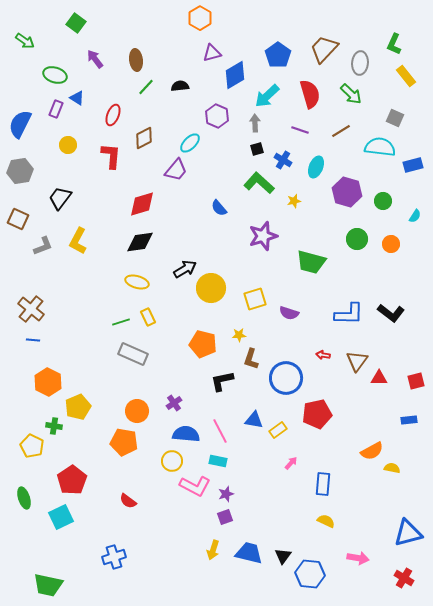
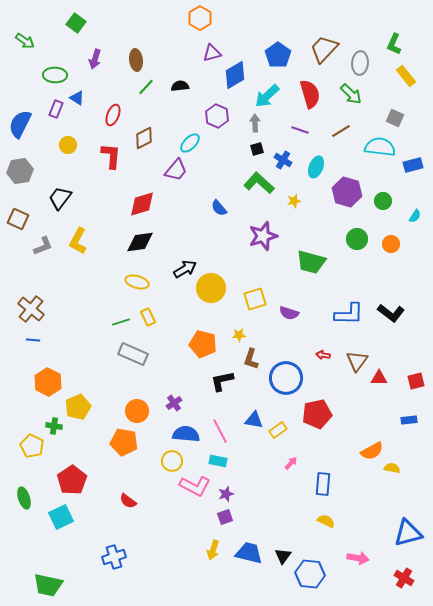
purple arrow at (95, 59): rotated 126 degrees counterclockwise
green ellipse at (55, 75): rotated 15 degrees counterclockwise
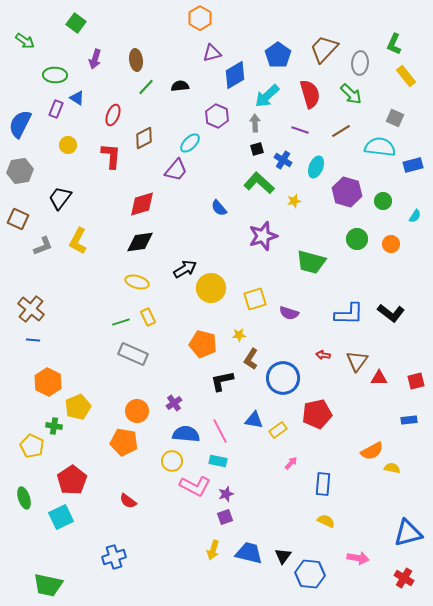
brown L-shape at (251, 359): rotated 15 degrees clockwise
blue circle at (286, 378): moved 3 px left
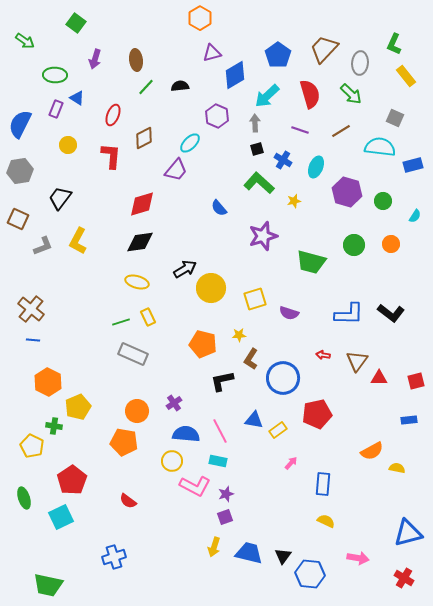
green circle at (357, 239): moved 3 px left, 6 px down
yellow semicircle at (392, 468): moved 5 px right
yellow arrow at (213, 550): moved 1 px right, 3 px up
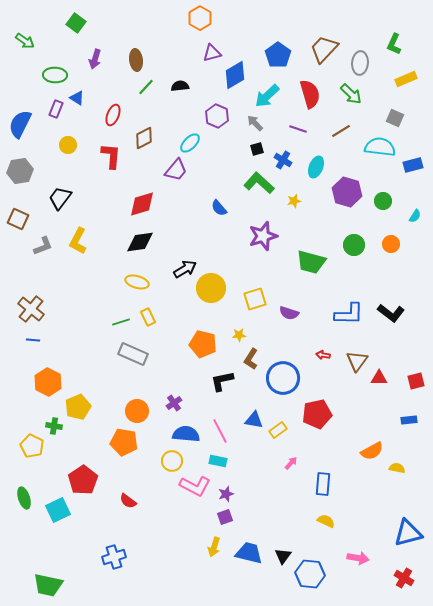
yellow rectangle at (406, 76): moved 3 px down; rotated 75 degrees counterclockwise
gray arrow at (255, 123): rotated 42 degrees counterclockwise
purple line at (300, 130): moved 2 px left, 1 px up
red pentagon at (72, 480): moved 11 px right
cyan square at (61, 517): moved 3 px left, 7 px up
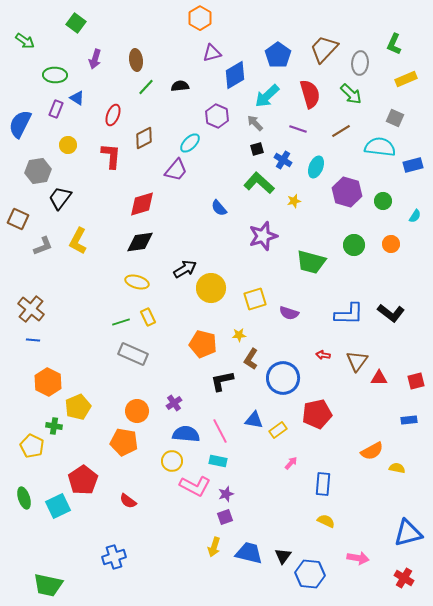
gray hexagon at (20, 171): moved 18 px right
cyan square at (58, 510): moved 4 px up
